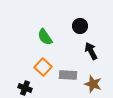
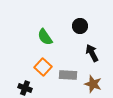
black arrow: moved 1 px right, 2 px down
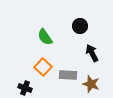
brown star: moved 2 px left
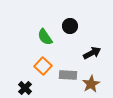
black circle: moved 10 px left
black arrow: rotated 90 degrees clockwise
orange square: moved 1 px up
brown star: rotated 24 degrees clockwise
black cross: rotated 24 degrees clockwise
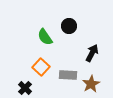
black circle: moved 1 px left
black arrow: rotated 36 degrees counterclockwise
orange square: moved 2 px left, 1 px down
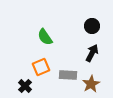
black circle: moved 23 px right
orange square: rotated 24 degrees clockwise
black cross: moved 2 px up
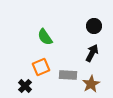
black circle: moved 2 px right
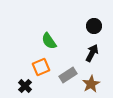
green semicircle: moved 4 px right, 4 px down
gray rectangle: rotated 36 degrees counterclockwise
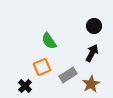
orange square: moved 1 px right
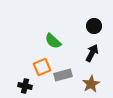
green semicircle: moved 4 px right; rotated 12 degrees counterclockwise
gray rectangle: moved 5 px left; rotated 18 degrees clockwise
black cross: rotated 32 degrees counterclockwise
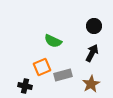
green semicircle: rotated 18 degrees counterclockwise
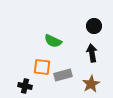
black arrow: rotated 36 degrees counterclockwise
orange square: rotated 30 degrees clockwise
